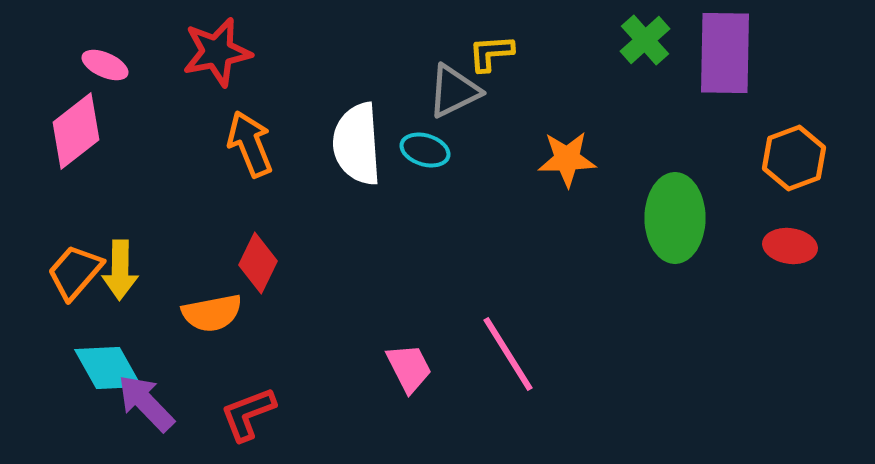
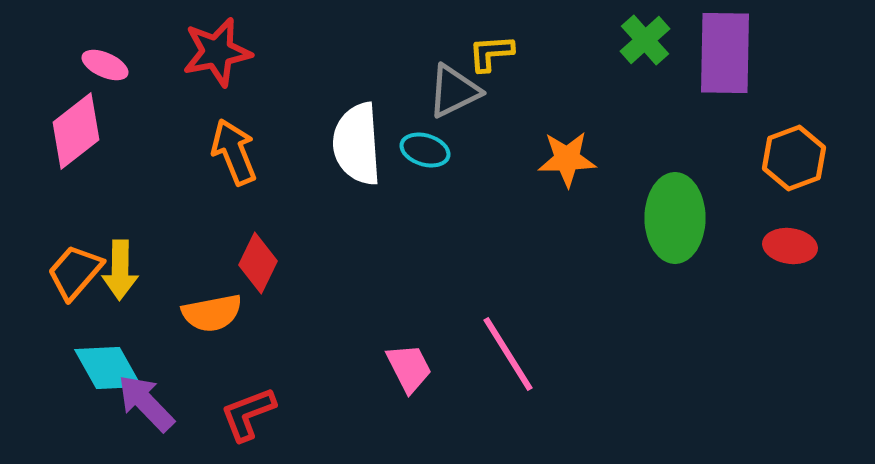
orange arrow: moved 16 px left, 8 px down
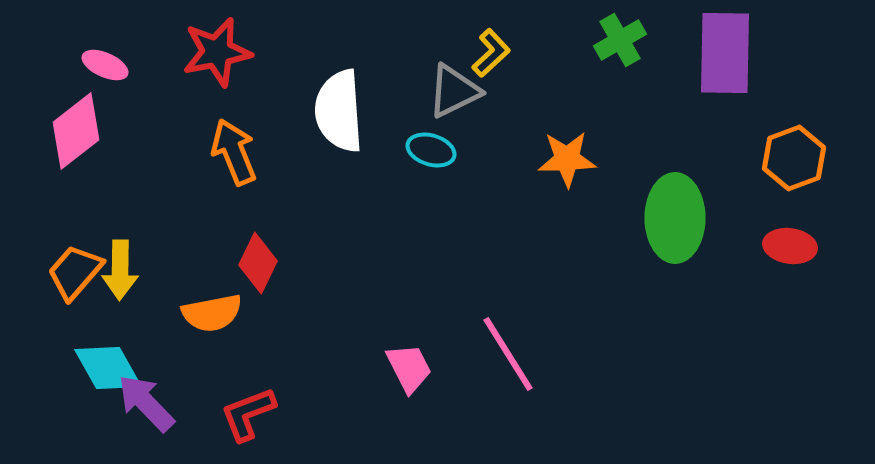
green cross: moved 25 px left; rotated 12 degrees clockwise
yellow L-shape: rotated 141 degrees clockwise
white semicircle: moved 18 px left, 33 px up
cyan ellipse: moved 6 px right
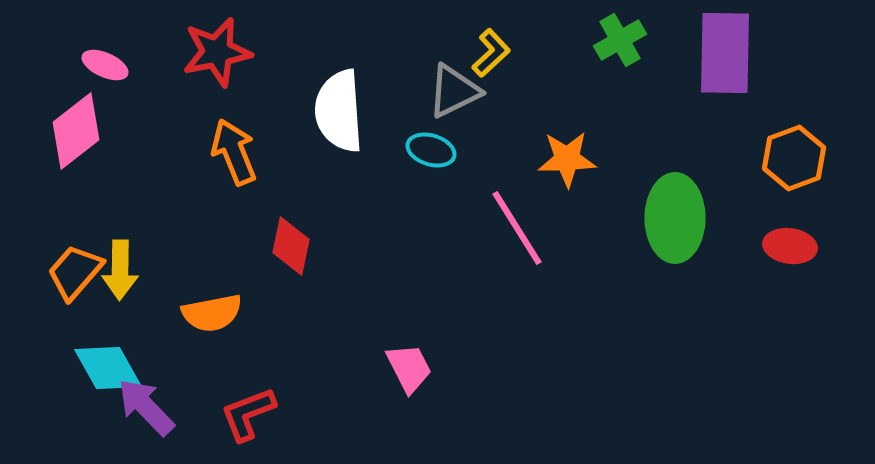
red diamond: moved 33 px right, 17 px up; rotated 14 degrees counterclockwise
pink line: moved 9 px right, 126 px up
purple arrow: moved 4 px down
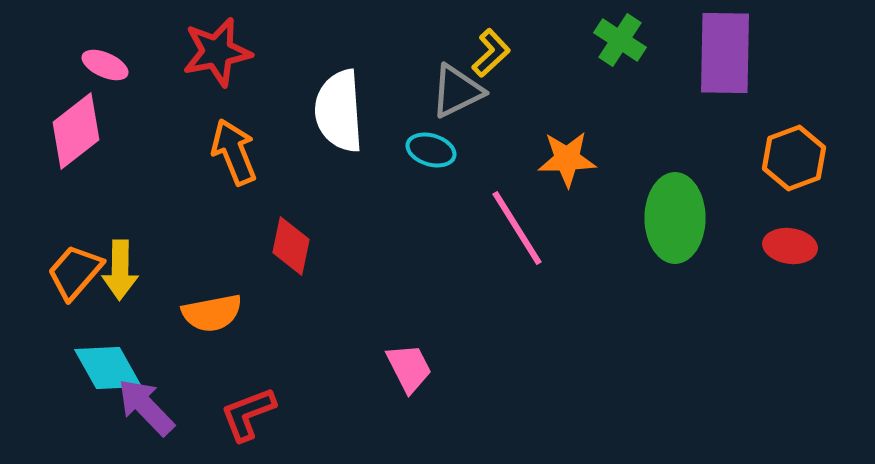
green cross: rotated 27 degrees counterclockwise
gray triangle: moved 3 px right
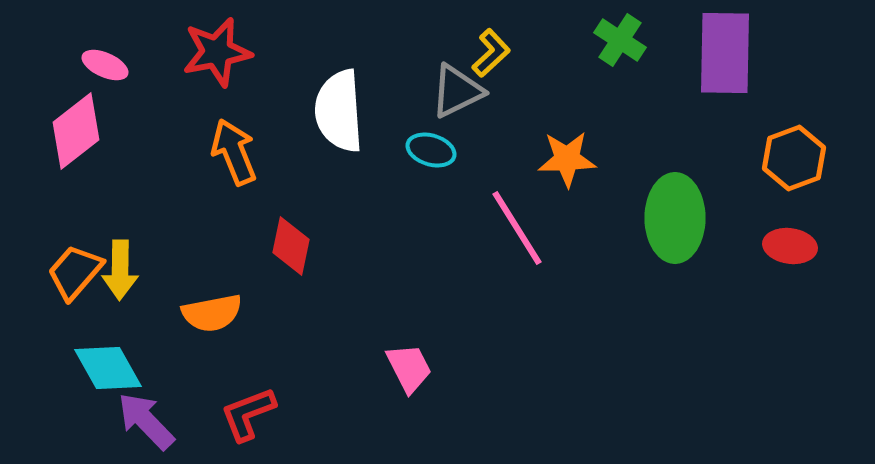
purple arrow: moved 14 px down
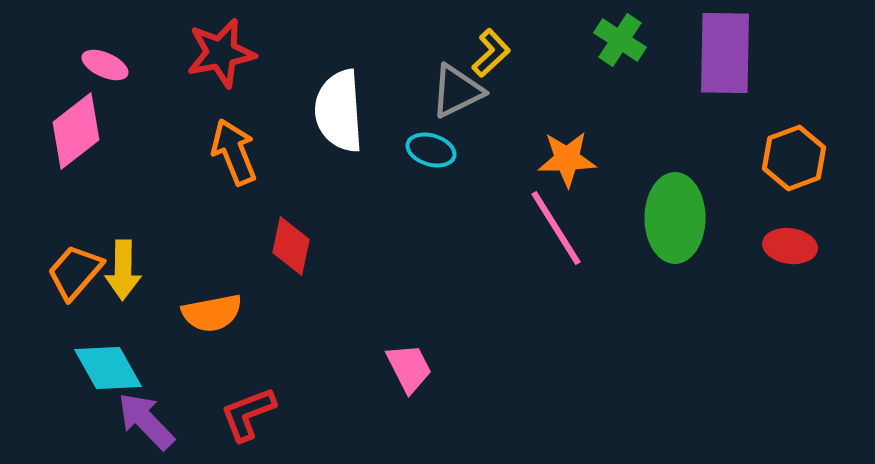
red star: moved 4 px right, 1 px down
pink line: moved 39 px right
yellow arrow: moved 3 px right
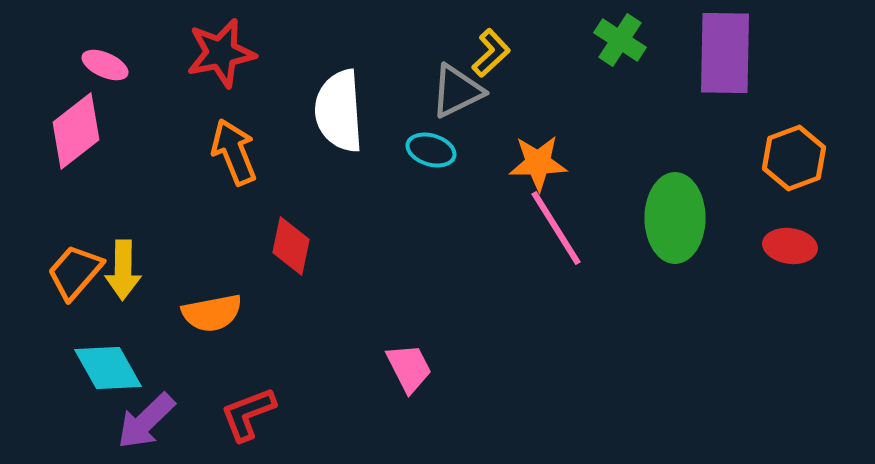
orange star: moved 29 px left, 4 px down
purple arrow: rotated 90 degrees counterclockwise
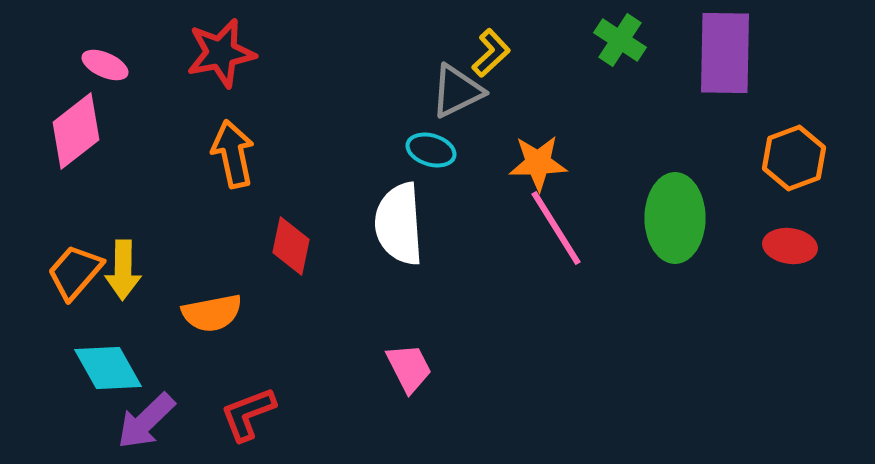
white semicircle: moved 60 px right, 113 px down
orange arrow: moved 1 px left, 2 px down; rotated 10 degrees clockwise
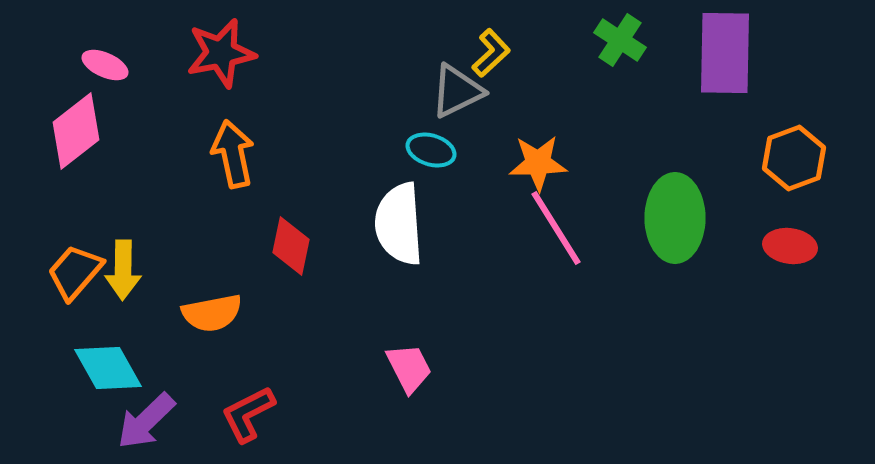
red L-shape: rotated 6 degrees counterclockwise
